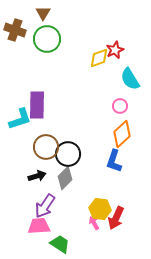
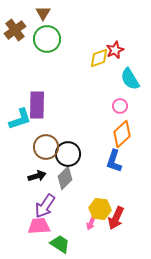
brown cross: rotated 35 degrees clockwise
pink arrow: moved 3 px left; rotated 128 degrees counterclockwise
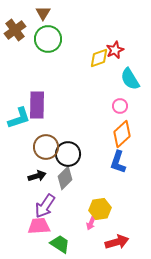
green circle: moved 1 px right
cyan L-shape: moved 1 px left, 1 px up
blue L-shape: moved 4 px right, 1 px down
yellow hexagon: rotated 15 degrees counterclockwise
red arrow: moved 1 px right, 24 px down; rotated 130 degrees counterclockwise
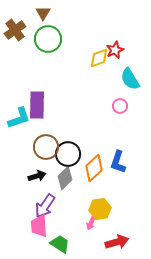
orange diamond: moved 28 px left, 34 px down
pink trapezoid: rotated 90 degrees counterclockwise
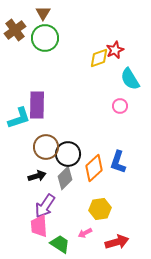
green circle: moved 3 px left, 1 px up
pink arrow: moved 6 px left, 10 px down; rotated 40 degrees clockwise
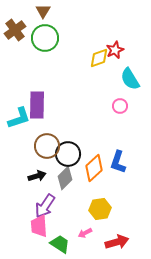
brown triangle: moved 2 px up
brown circle: moved 1 px right, 1 px up
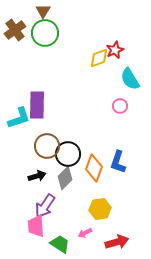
green circle: moved 5 px up
orange diamond: rotated 28 degrees counterclockwise
pink trapezoid: moved 3 px left
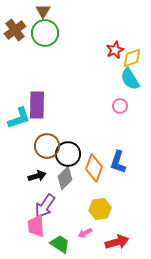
yellow diamond: moved 33 px right
